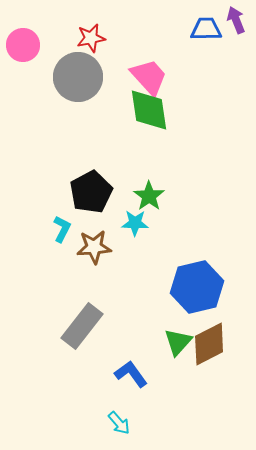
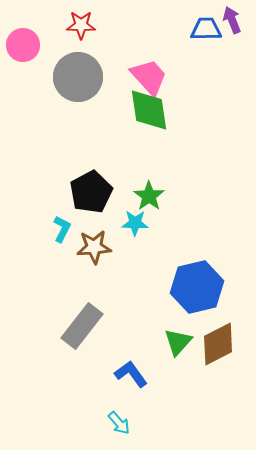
purple arrow: moved 4 px left
red star: moved 10 px left, 13 px up; rotated 12 degrees clockwise
brown diamond: moved 9 px right
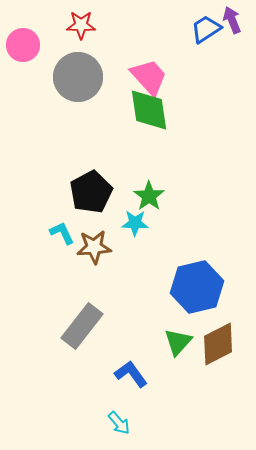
blue trapezoid: rotated 32 degrees counterclockwise
cyan L-shape: moved 4 px down; rotated 52 degrees counterclockwise
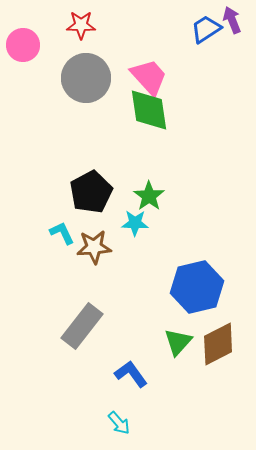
gray circle: moved 8 px right, 1 px down
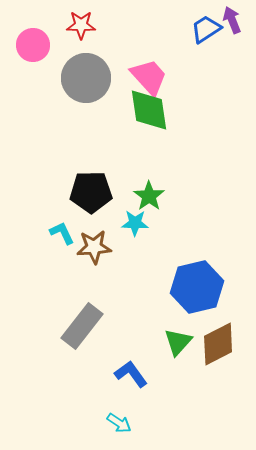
pink circle: moved 10 px right
black pentagon: rotated 27 degrees clockwise
cyan arrow: rotated 15 degrees counterclockwise
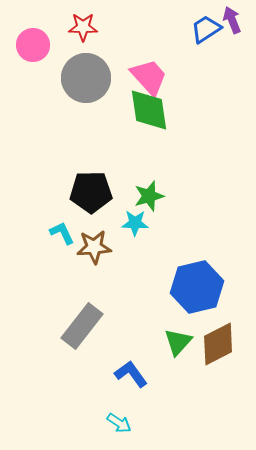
red star: moved 2 px right, 2 px down
green star: rotated 20 degrees clockwise
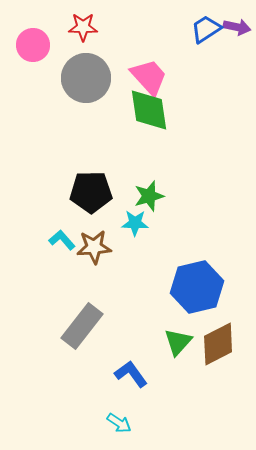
purple arrow: moved 5 px right, 7 px down; rotated 124 degrees clockwise
cyan L-shape: moved 7 px down; rotated 16 degrees counterclockwise
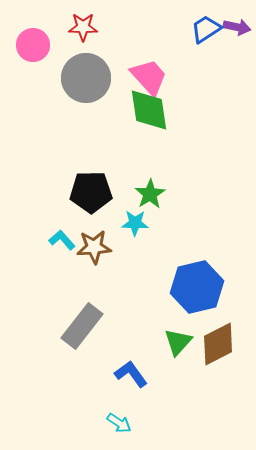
green star: moved 1 px right, 2 px up; rotated 16 degrees counterclockwise
